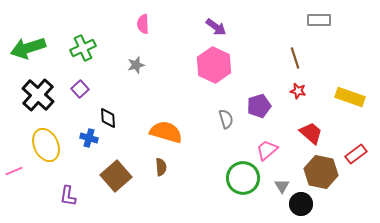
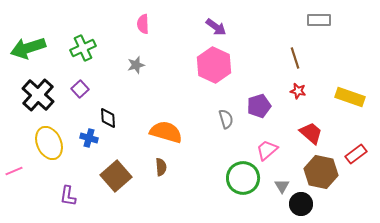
yellow ellipse: moved 3 px right, 2 px up
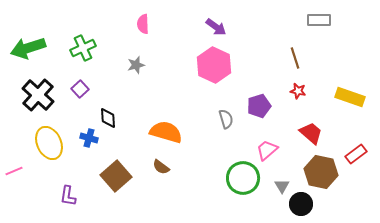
brown semicircle: rotated 132 degrees clockwise
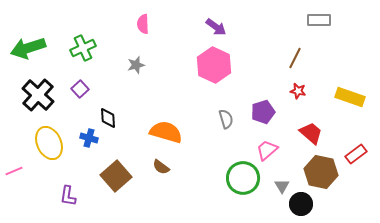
brown line: rotated 45 degrees clockwise
purple pentagon: moved 4 px right, 6 px down
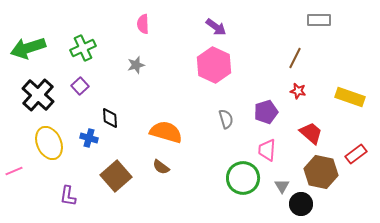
purple square: moved 3 px up
purple pentagon: moved 3 px right
black diamond: moved 2 px right
pink trapezoid: rotated 45 degrees counterclockwise
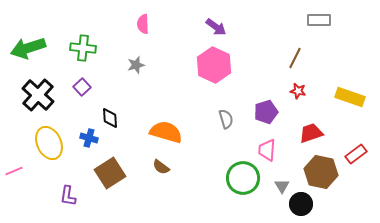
green cross: rotated 30 degrees clockwise
purple square: moved 2 px right, 1 px down
red trapezoid: rotated 60 degrees counterclockwise
brown square: moved 6 px left, 3 px up; rotated 8 degrees clockwise
